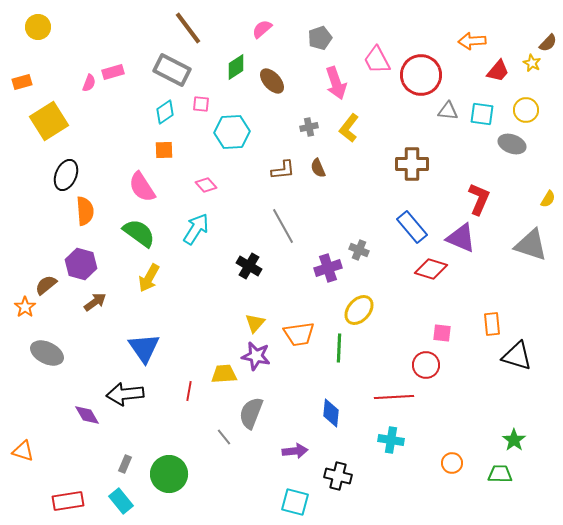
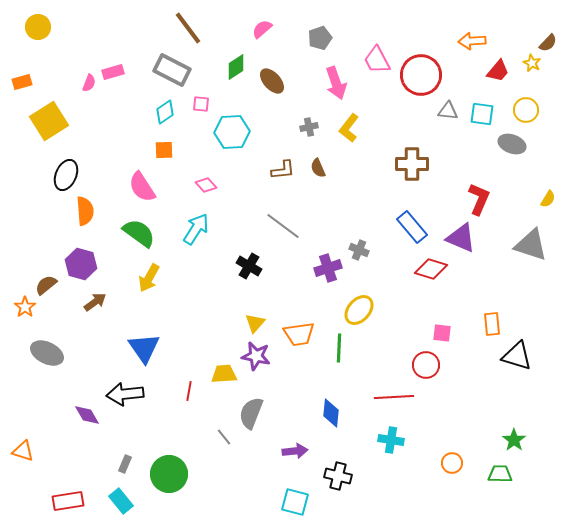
gray line at (283, 226): rotated 24 degrees counterclockwise
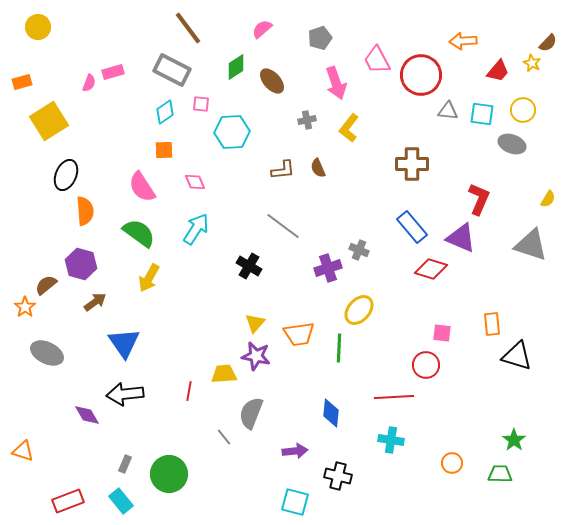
orange arrow at (472, 41): moved 9 px left
yellow circle at (526, 110): moved 3 px left
gray cross at (309, 127): moved 2 px left, 7 px up
pink diamond at (206, 185): moved 11 px left, 3 px up; rotated 20 degrees clockwise
blue triangle at (144, 348): moved 20 px left, 5 px up
red rectangle at (68, 501): rotated 12 degrees counterclockwise
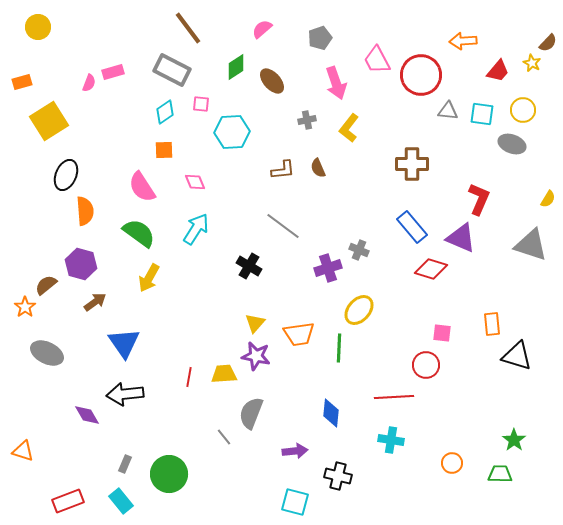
red line at (189, 391): moved 14 px up
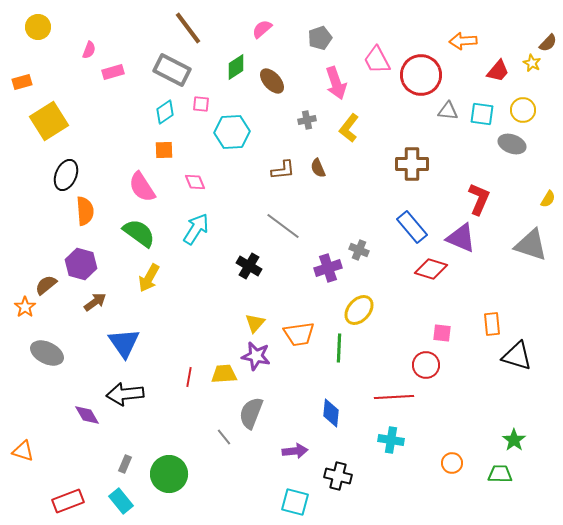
pink semicircle at (89, 83): moved 33 px up
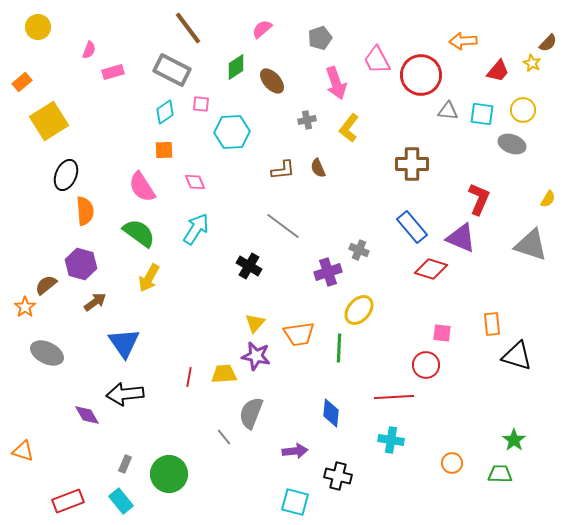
orange rectangle at (22, 82): rotated 24 degrees counterclockwise
purple cross at (328, 268): moved 4 px down
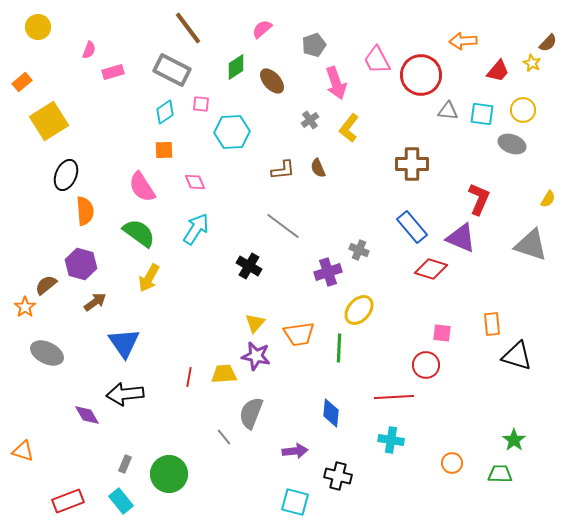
gray pentagon at (320, 38): moved 6 px left, 7 px down
gray cross at (307, 120): moved 3 px right; rotated 24 degrees counterclockwise
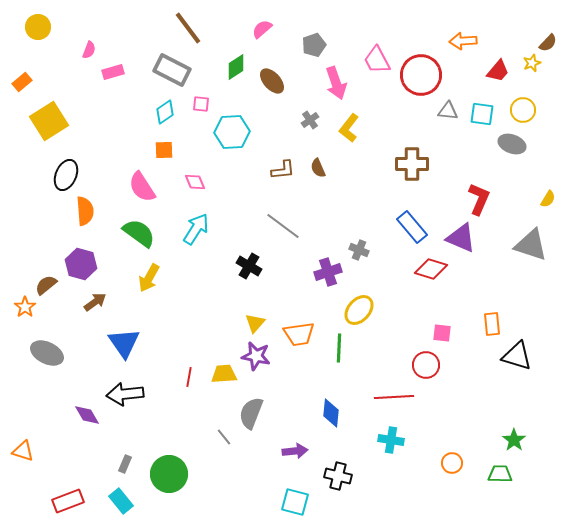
yellow star at (532, 63): rotated 24 degrees clockwise
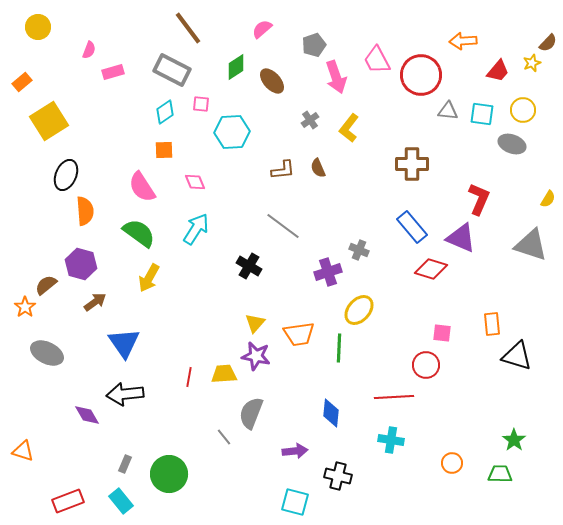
pink arrow at (336, 83): moved 6 px up
